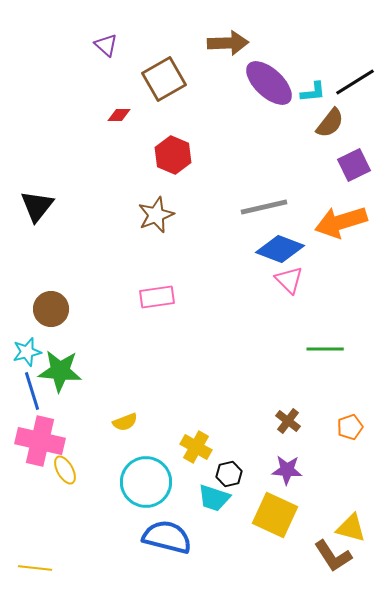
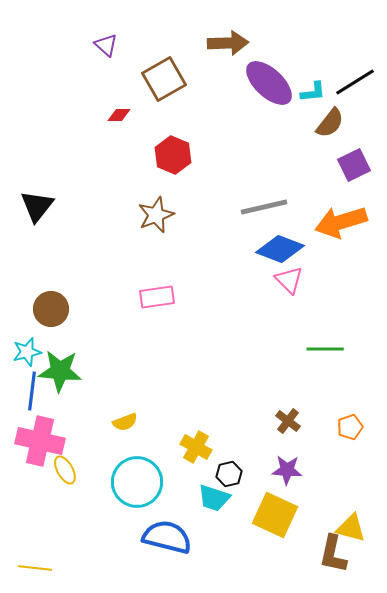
blue line: rotated 24 degrees clockwise
cyan circle: moved 9 px left
brown L-shape: moved 2 px up; rotated 45 degrees clockwise
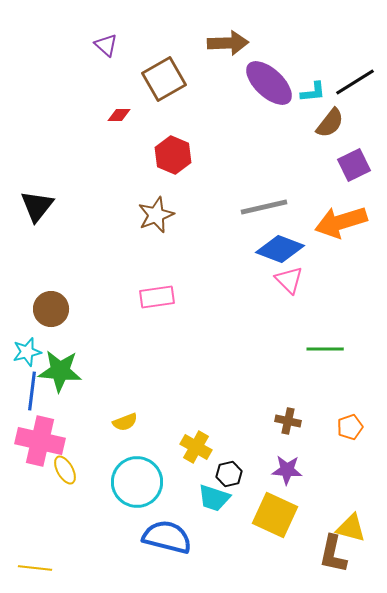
brown cross: rotated 25 degrees counterclockwise
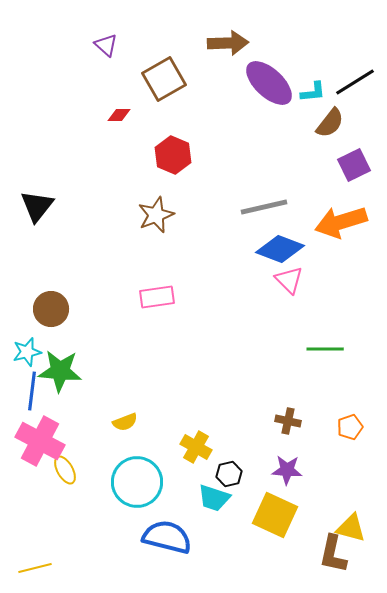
pink cross: rotated 15 degrees clockwise
yellow line: rotated 20 degrees counterclockwise
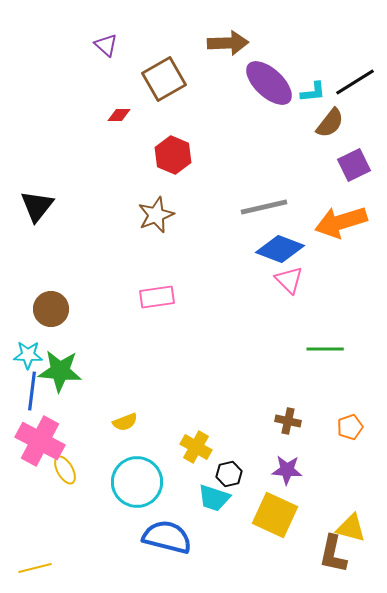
cyan star: moved 1 px right, 3 px down; rotated 16 degrees clockwise
